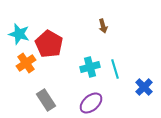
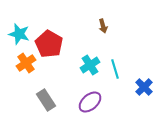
cyan cross: moved 2 px up; rotated 18 degrees counterclockwise
purple ellipse: moved 1 px left, 1 px up
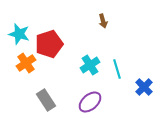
brown arrow: moved 5 px up
red pentagon: rotated 24 degrees clockwise
cyan line: moved 2 px right
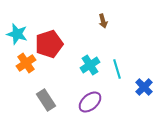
cyan star: moved 2 px left
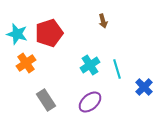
red pentagon: moved 11 px up
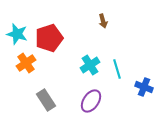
red pentagon: moved 5 px down
blue cross: rotated 24 degrees counterclockwise
purple ellipse: moved 1 px right, 1 px up; rotated 15 degrees counterclockwise
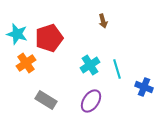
gray rectangle: rotated 25 degrees counterclockwise
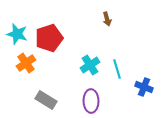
brown arrow: moved 4 px right, 2 px up
purple ellipse: rotated 35 degrees counterclockwise
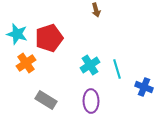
brown arrow: moved 11 px left, 9 px up
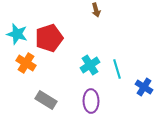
orange cross: rotated 24 degrees counterclockwise
blue cross: rotated 12 degrees clockwise
